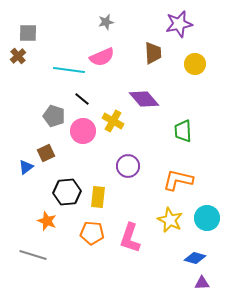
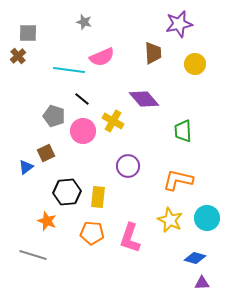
gray star: moved 22 px left; rotated 28 degrees clockwise
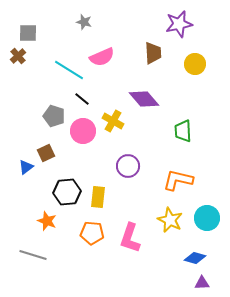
cyan line: rotated 24 degrees clockwise
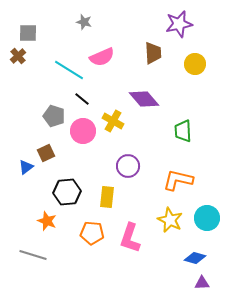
yellow rectangle: moved 9 px right
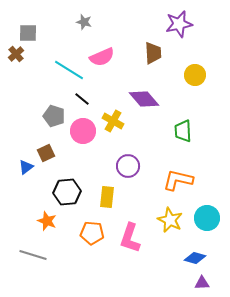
brown cross: moved 2 px left, 2 px up
yellow circle: moved 11 px down
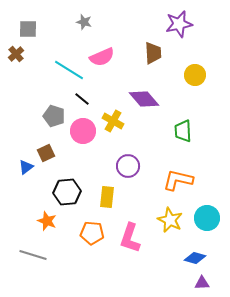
gray square: moved 4 px up
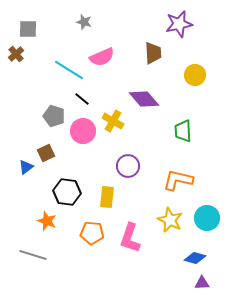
black hexagon: rotated 12 degrees clockwise
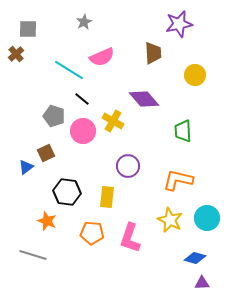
gray star: rotated 28 degrees clockwise
